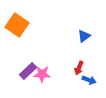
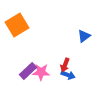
orange square: rotated 25 degrees clockwise
red arrow: moved 14 px left, 3 px up
pink star: moved 1 px left, 2 px up
blue arrow: moved 21 px left, 5 px up
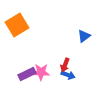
purple rectangle: moved 1 px left, 3 px down; rotated 18 degrees clockwise
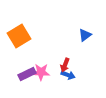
orange square: moved 2 px right, 11 px down
blue triangle: moved 1 px right, 1 px up
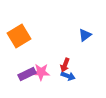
blue arrow: moved 1 px down
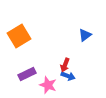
pink star: moved 7 px right, 13 px down; rotated 18 degrees clockwise
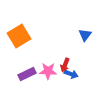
blue triangle: rotated 16 degrees counterclockwise
blue arrow: moved 3 px right, 2 px up
pink star: moved 14 px up; rotated 18 degrees counterclockwise
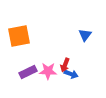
orange square: rotated 20 degrees clockwise
purple rectangle: moved 1 px right, 2 px up
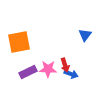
orange square: moved 6 px down
red arrow: rotated 40 degrees counterclockwise
pink star: moved 2 px up
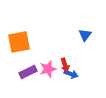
pink star: rotated 18 degrees counterclockwise
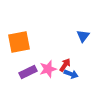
blue triangle: moved 2 px left, 1 px down
red arrow: rotated 128 degrees counterclockwise
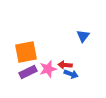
orange square: moved 7 px right, 10 px down
red arrow: rotated 120 degrees counterclockwise
